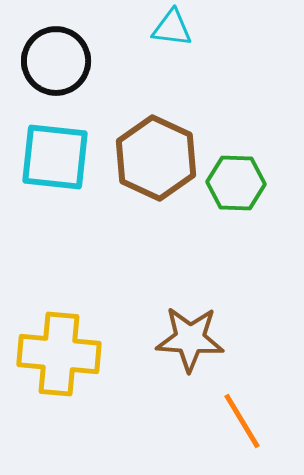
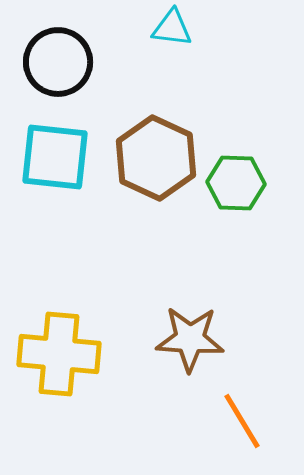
black circle: moved 2 px right, 1 px down
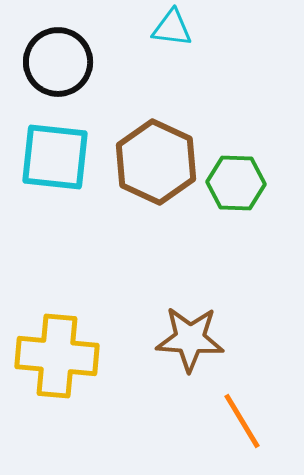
brown hexagon: moved 4 px down
yellow cross: moved 2 px left, 2 px down
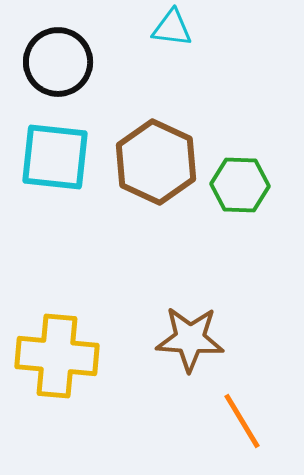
green hexagon: moved 4 px right, 2 px down
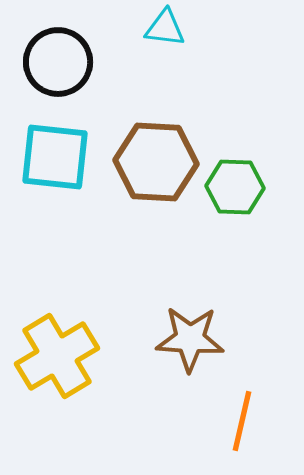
cyan triangle: moved 7 px left
brown hexagon: rotated 22 degrees counterclockwise
green hexagon: moved 5 px left, 2 px down
yellow cross: rotated 36 degrees counterclockwise
orange line: rotated 44 degrees clockwise
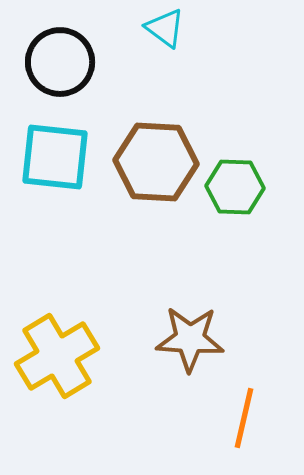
cyan triangle: rotated 30 degrees clockwise
black circle: moved 2 px right
orange line: moved 2 px right, 3 px up
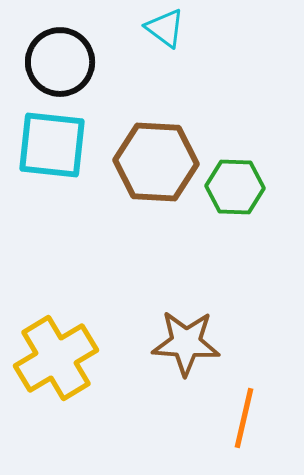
cyan square: moved 3 px left, 12 px up
brown star: moved 4 px left, 4 px down
yellow cross: moved 1 px left, 2 px down
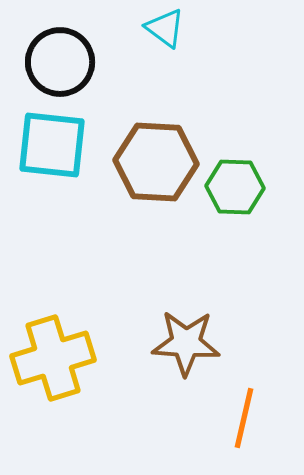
yellow cross: moved 3 px left; rotated 14 degrees clockwise
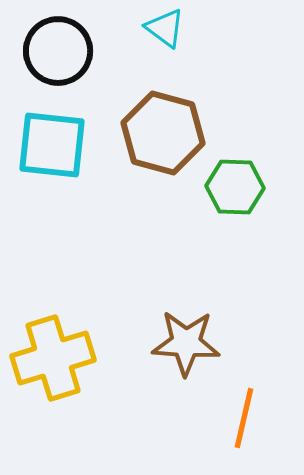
black circle: moved 2 px left, 11 px up
brown hexagon: moved 7 px right, 29 px up; rotated 12 degrees clockwise
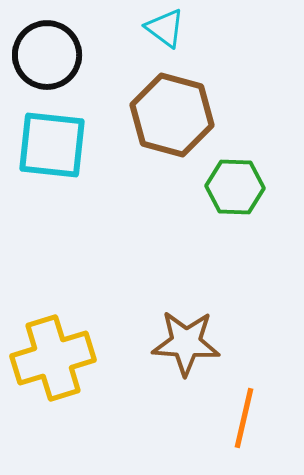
black circle: moved 11 px left, 4 px down
brown hexagon: moved 9 px right, 18 px up
